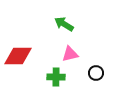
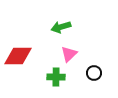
green arrow: moved 3 px left, 3 px down; rotated 48 degrees counterclockwise
pink triangle: moved 1 px left; rotated 30 degrees counterclockwise
black circle: moved 2 px left
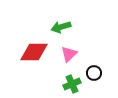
red diamond: moved 16 px right, 4 px up
green cross: moved 16 px right, 7 px down; rotated 24 degrees counterclockwise
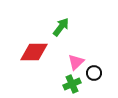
green arrow: rotated 144 degrees clockwise
pink triangle: moved 7 px right, 8 px down
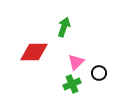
green arrow: moved 3 px right; rotated 18 degrees counterclockwise
black circle: moved 5 px right
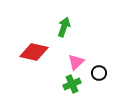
red diamond: rotated 12 degrees clockwise
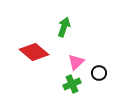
red diamond: rotated 28 degrees clockwise
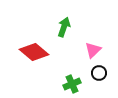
pink triangle: moved 17 px right, 12 px up
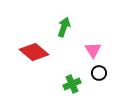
pink triangle: rotated 18 degrees counterclockwise
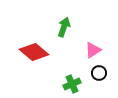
pink triangle: rotated 30 degrees clockwise
